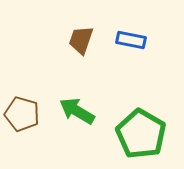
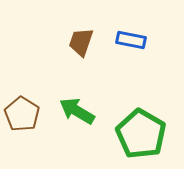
brown trapezoid: moved 2 px down
brown pentagon: rotated 16 degrees clockwise
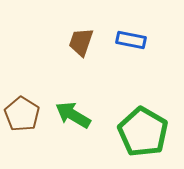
green arrow: moved 4 px left, 4 px down
green pentagon: moved 2 px right, 2 px up
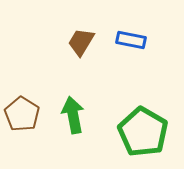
brown trapezoid: rotated 12 degrees clockwise
green arrow: rotated 48 degrees clockwise
